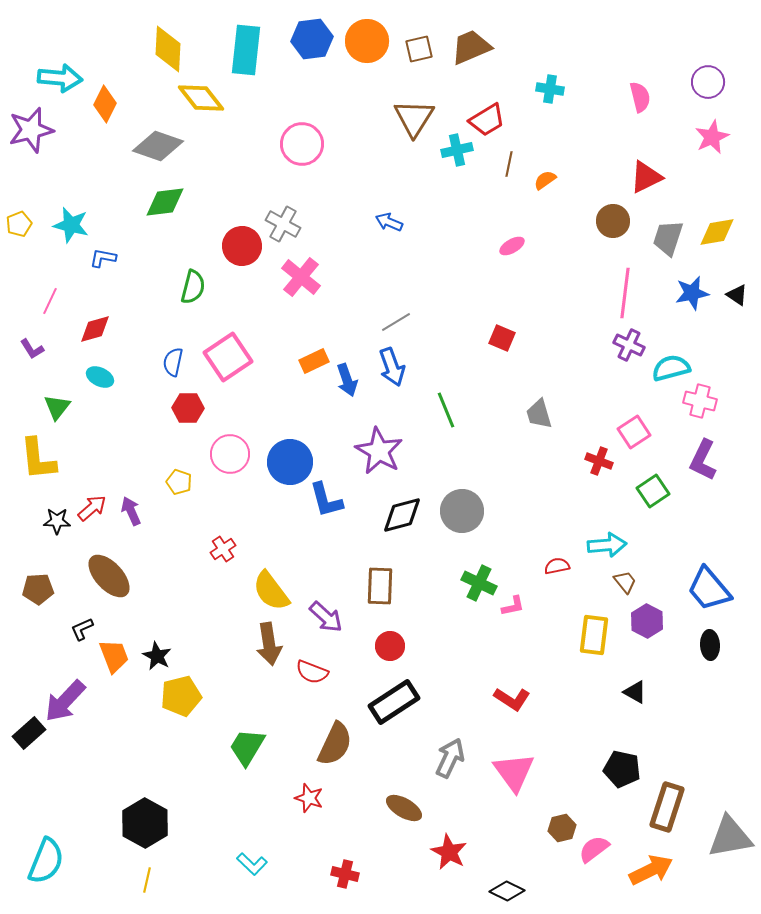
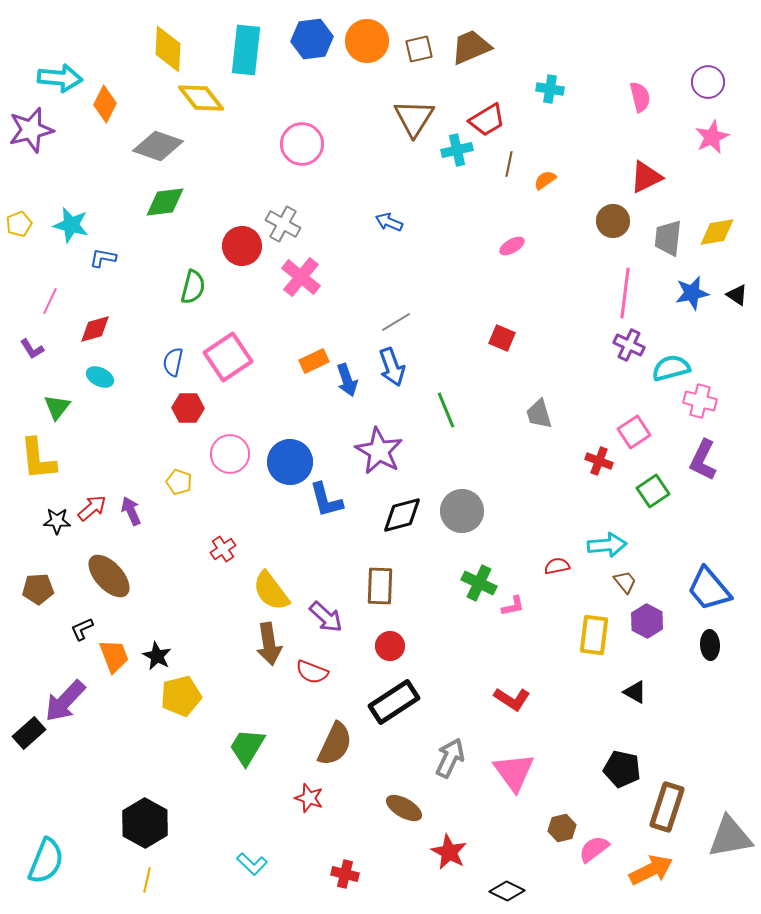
gray trapezoid at (668, 238): rotated 12 degrees counterclockwise
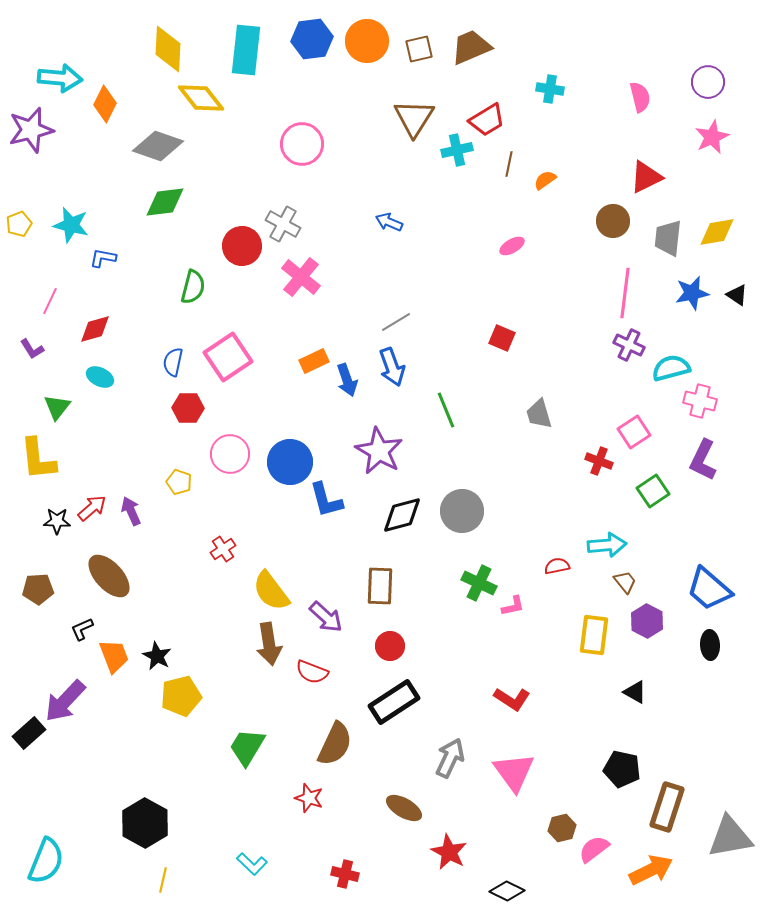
blue trapezoid at (709, 589): rotated 9 degrees counterclockwise
yellow line at (147, 880): moved 16 px right
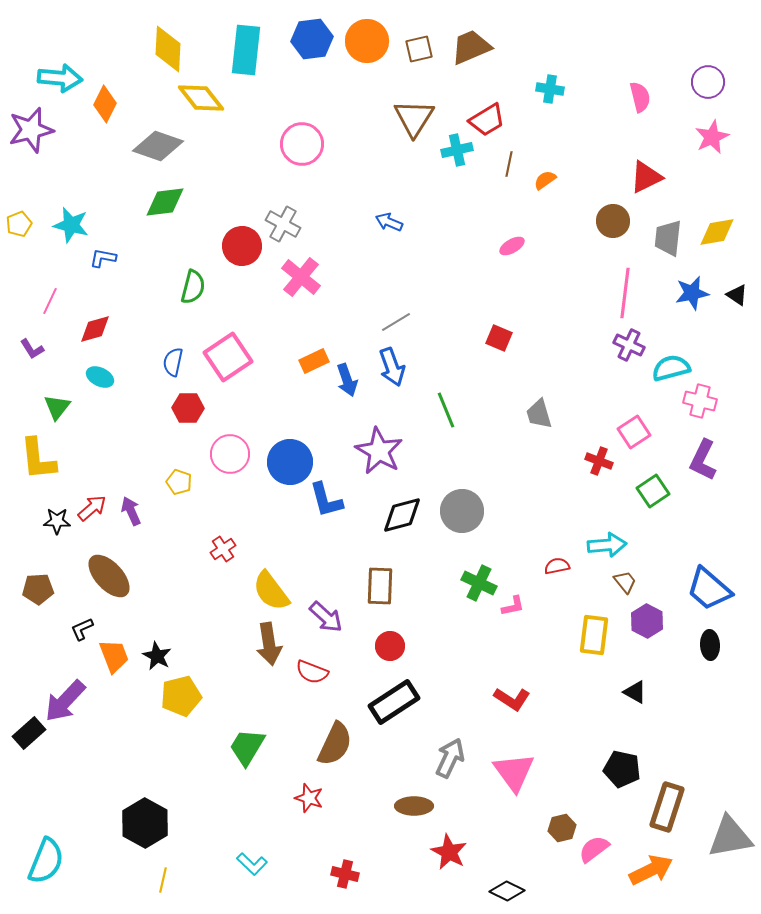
red square at (502, 338): moved 3 px left
brown ellipse at (404, 808): moved 10 px right, 2 px up; rotated 30 degrees counterclockwise
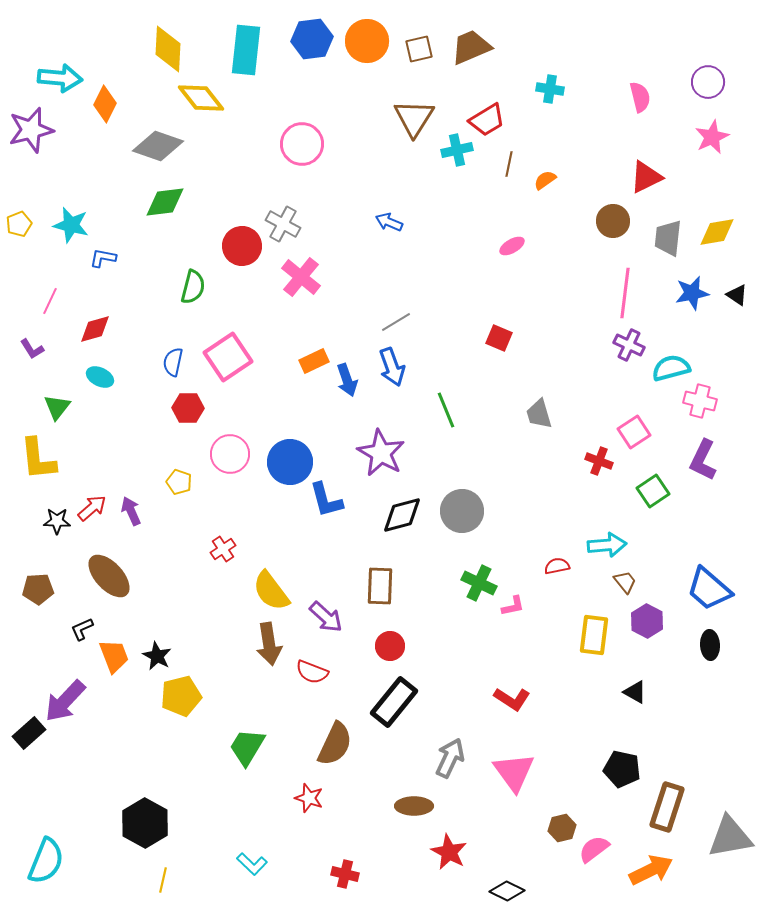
purple star at (379, 451): moved 2 px right, 2 px down
black rectangle at (394, 702): rotated 18 degrees counterclockwise
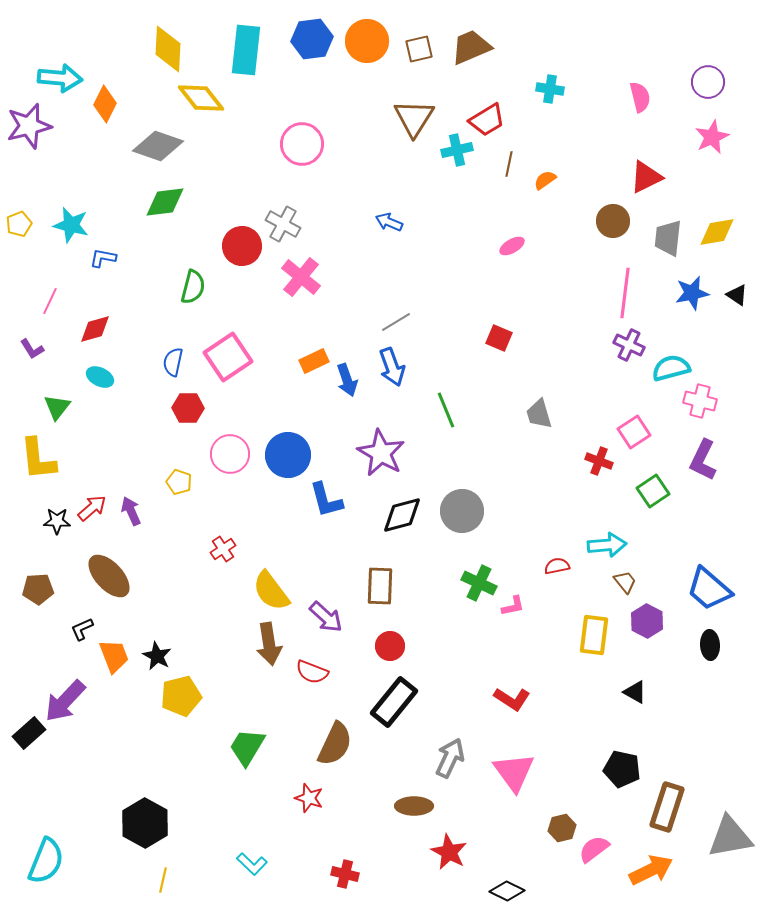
purple star at (31, 130): moved 2 px left, 4 px up
blue circle at (290, 462): moved 2 px left, 7 px up
